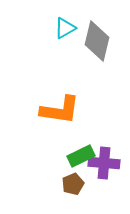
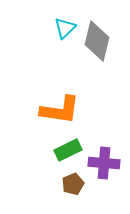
cyan triangle: rotated 15 degrees counterclockwise
green rectangle: moved 13 px left, 6 px up
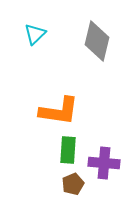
cyan triangle: moved 30 px left, 6 px down
orange L-shape: moved 1 px left, 1 px down
green rectangle: rotated 60 degrees counterclockwise
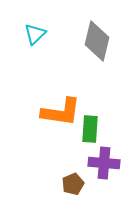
orange L-shape: moved 2 px right, 1 px down
green rectangle: moved 22 px right, 21 px up
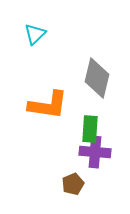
gray diamond: moved 37 px down
orange L-shape: moved 13 px left, 7 px up
purple cross: moved 9 px left, 11 px up
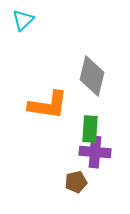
cyan triangle: moved 12 px left, 14 px up
gray diamond: moved 5 px left, 2 px up
brown pentagon: moved 3 px right, 2 px up; rotated 10 degrees clockwise
